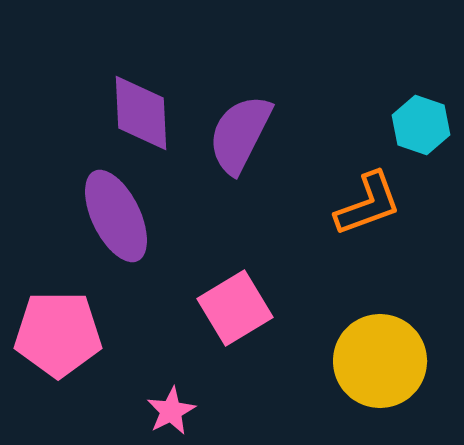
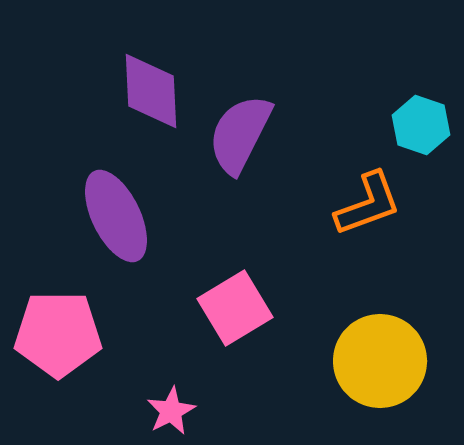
purple diamond: moved 10 px right, 22 px up
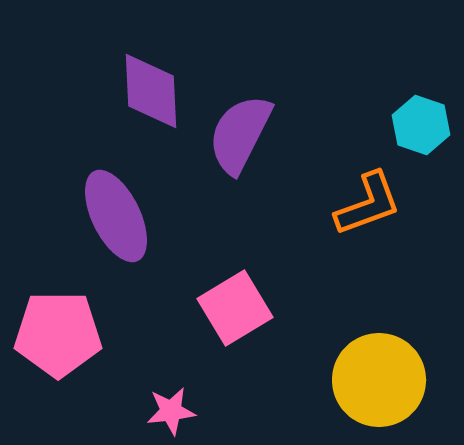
yellow circle: moved 1 px left, 19 px down
pink star: rotated 21 degrees clockwise
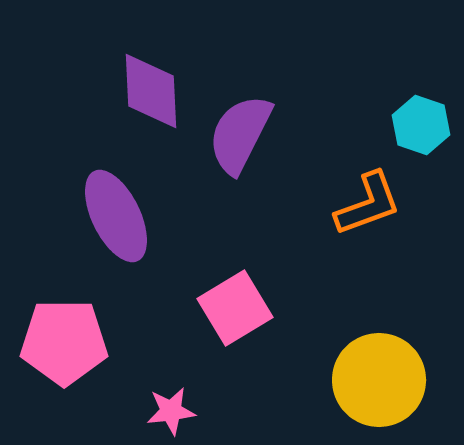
pink pentagon: moved 6 px right, 8 px down
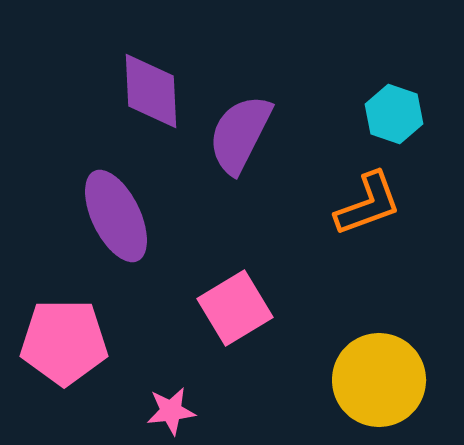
cyan hexagon: moved 27 px left, 11 px up
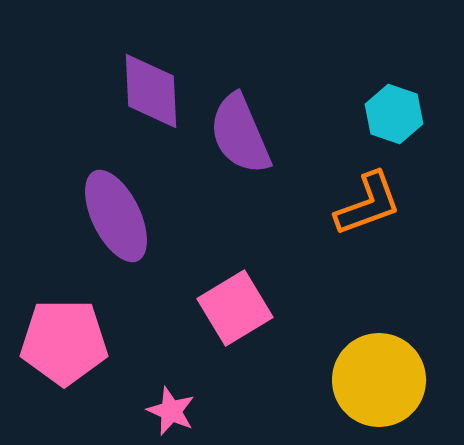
purple semicircle: rotated 50 degrees counterclockwise
pink star: rotated 30 degrees clockwise
